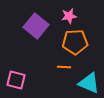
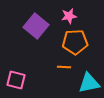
cyan triangle: rotated 35 degrees counterclockwise
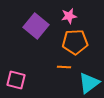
cyan triangle: rotated 25 degrees counterclockwise
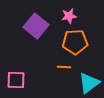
pink square: rotated 12 degrees counterclockwise
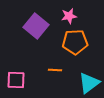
orange line: moved 9 px left, 3 px down
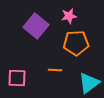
orange pentagon: moved 1 px right, 1 px down
pink square: moved 1 px right, 2 px up
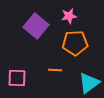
orange pentagon: moved 1 px left
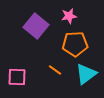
orange pentagon: moved 1 px down
orange line: rotated 32 degrees clockwise
pink square: moved 1 px up
cyan triangle: moved 3 px left, 9 px up
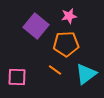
orange pentagon: moved 9 px left
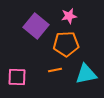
orange line: rotated 48 degrees counterclockwise
cyan triangle: rotated 25 degrees clockwise
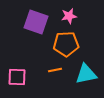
purple square: moved 4 px up; rotated 20 degrees counterclockwise
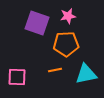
pink star: moved 1 px left
purple square: moved 1 px right, 1 px down
